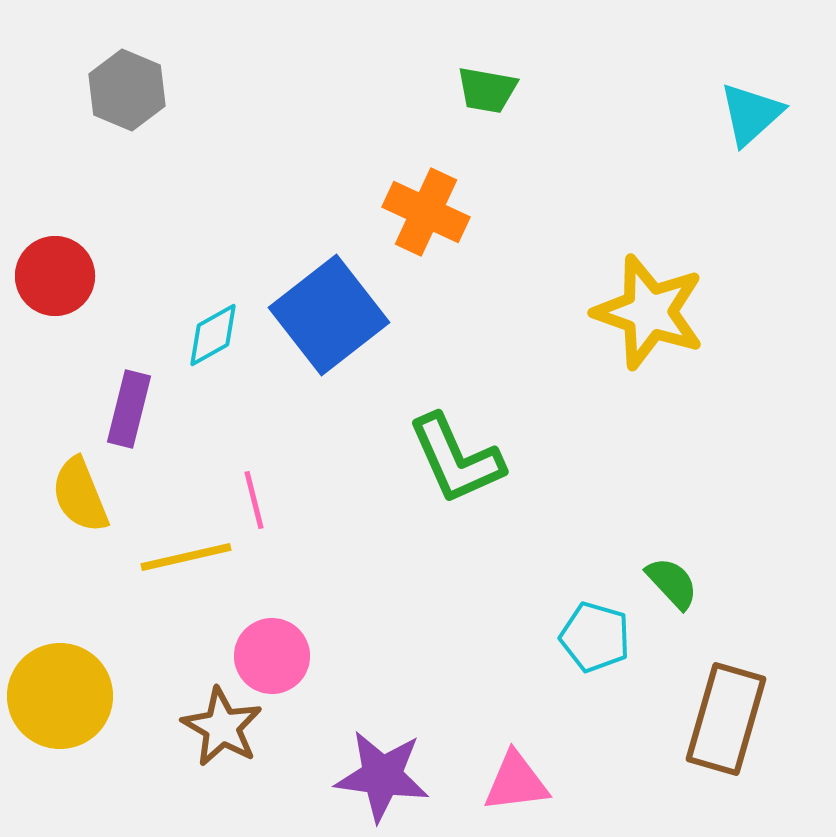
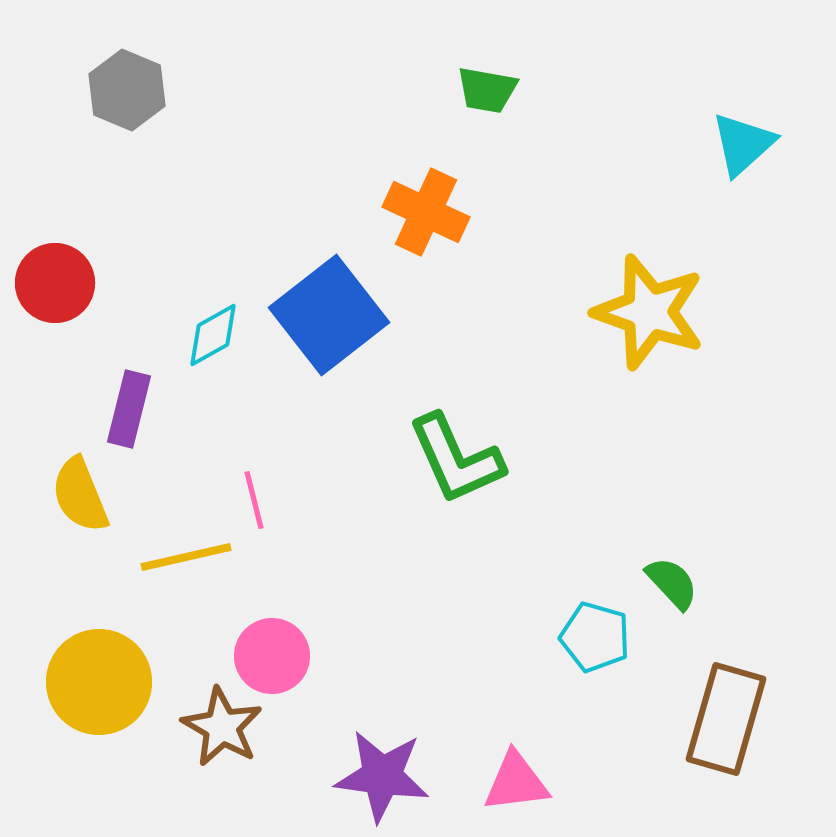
cyan triangle: moved 8 px left, 30 px down
red circle: moved 7 px down
yellow circle: moved 39 px right, 14 px up
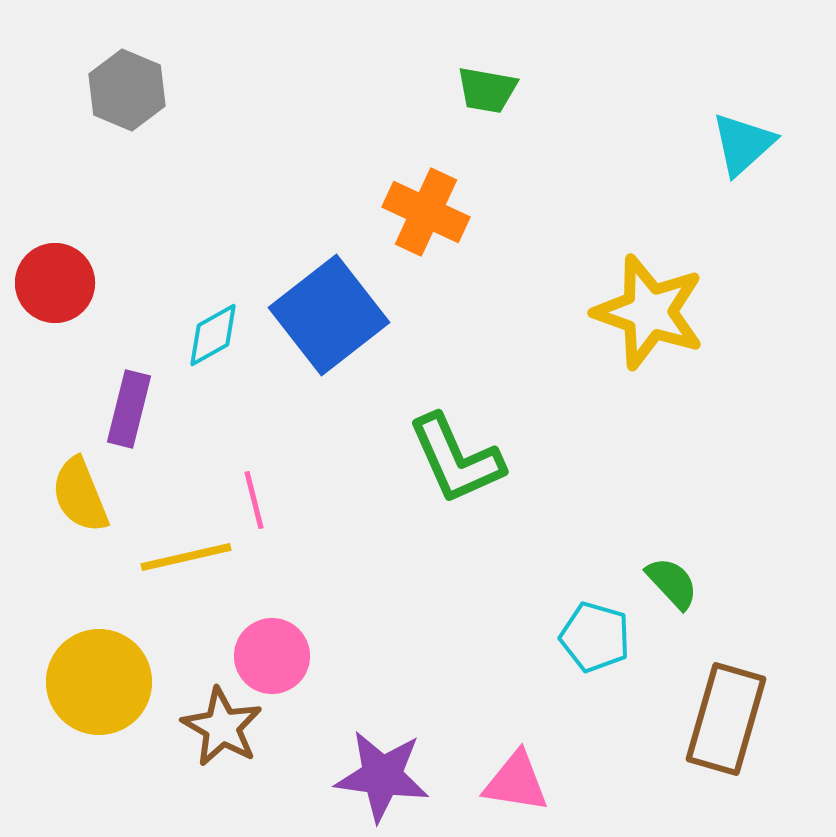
pink triangle: rotated 16 degrees clockwise
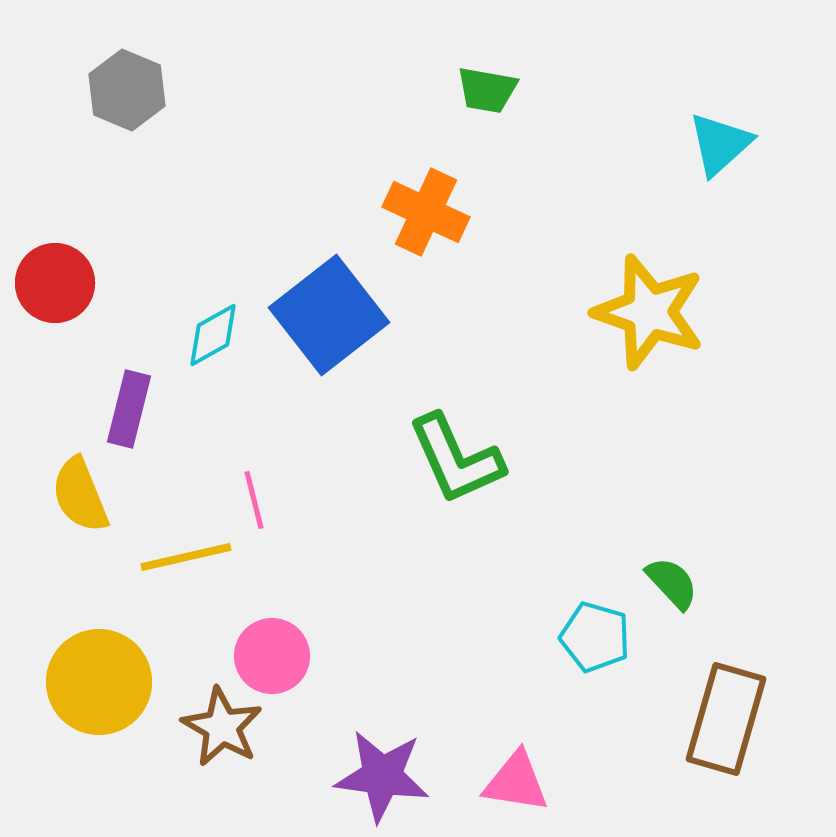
cyan triangle: moved 23 px left
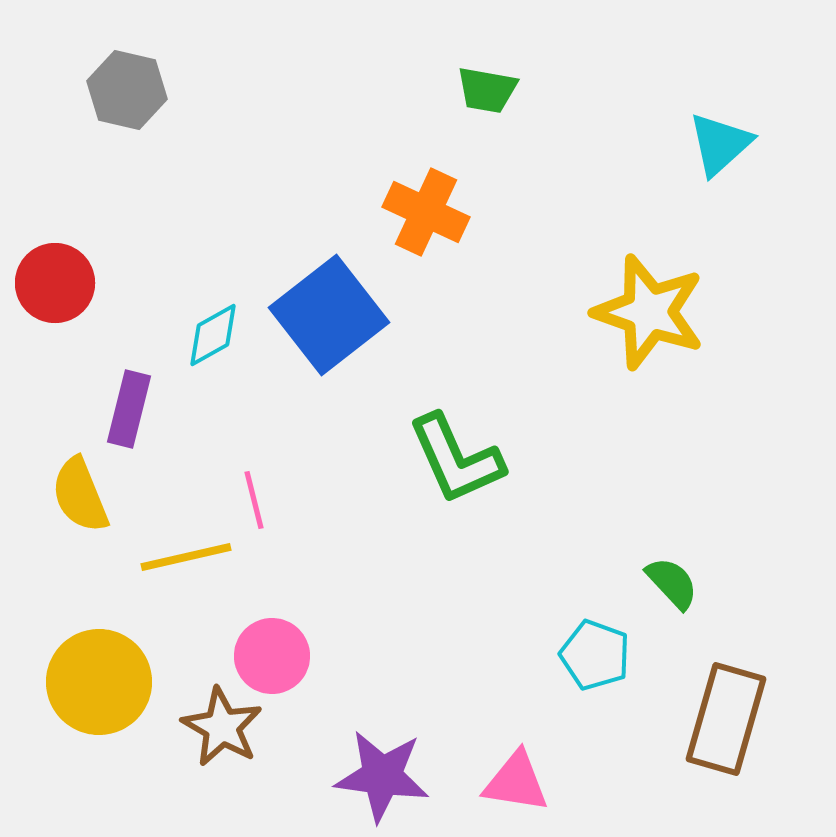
gray hexagon: rotated 10 degrees counterclockwise
cyan pentagon: moved 18 px down; rotated 4 degrees clockwise
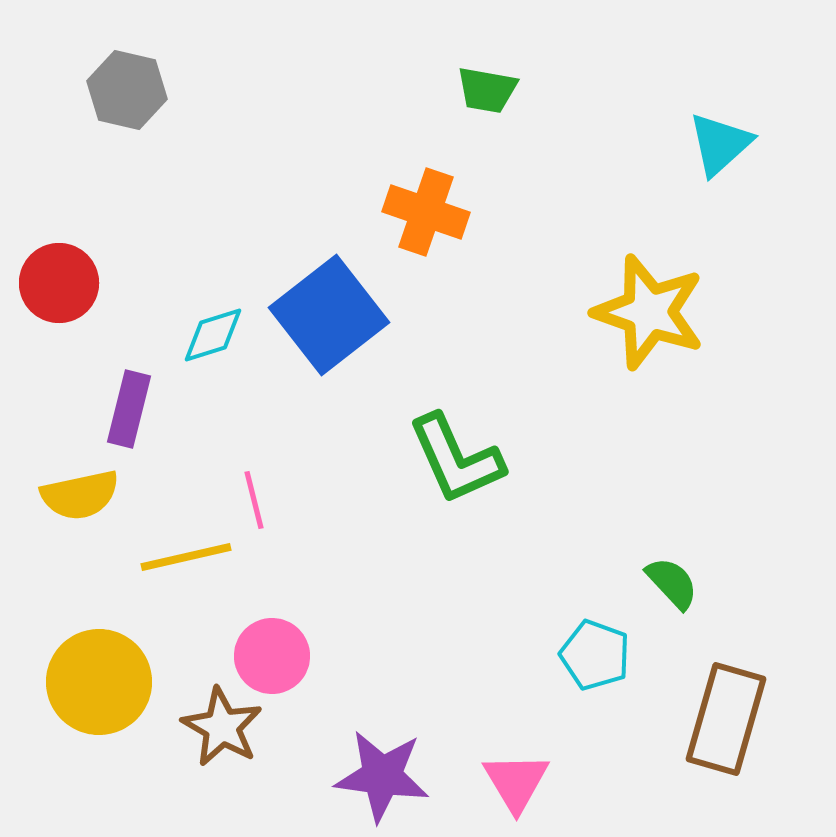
orange cross: rotated 6 degrees counterclockwise
red circle: moved 4 px right
cyan diamond: rotated 12 degrees clockwise
yellow semicircle: rotated 80 degrees counterclockwise
pink triangle: rotated 50 degrees clockwise
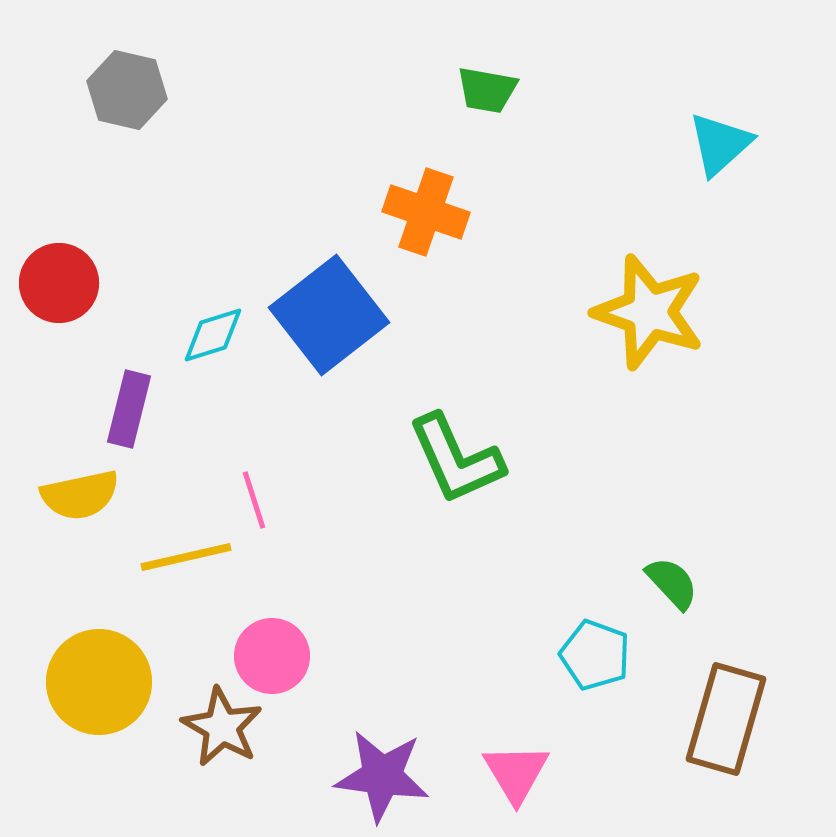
pink line: rotated 4 degrees counterclockwise
pink triangle: moved 9 px up
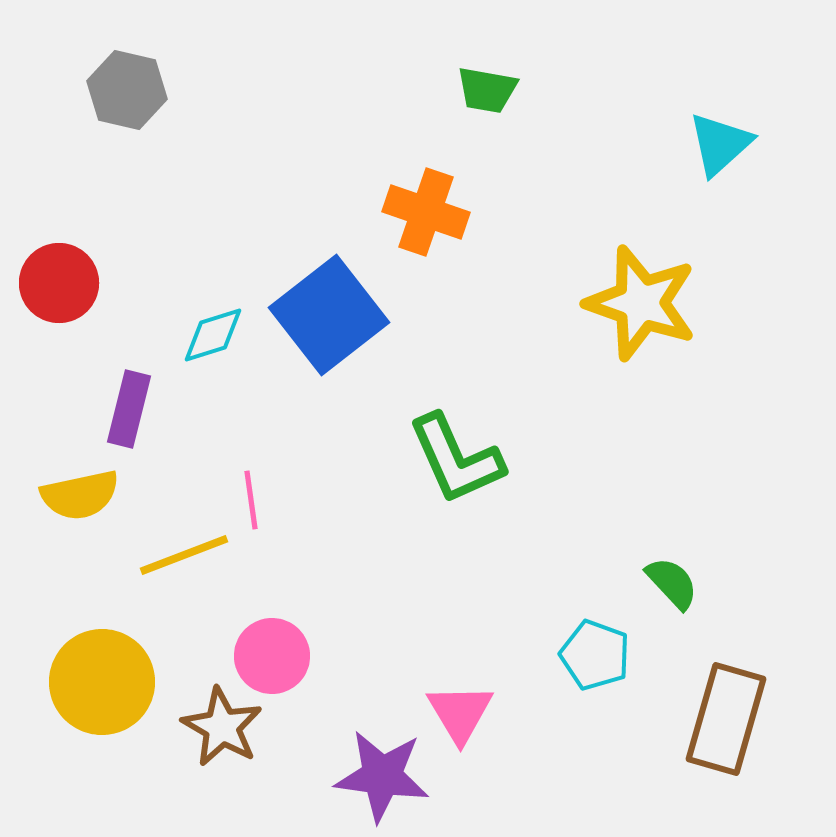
yellow star: moved 8 px left, 9 px up
pink line: moved 3 px left; rotated 10 degrees clockwise
yellow line: moved 2 px left, 2 px up; rotated 8 degrees counterclockwise
yellow circle: moved 3 px right
pink triangle: moved 56 px left, 60 px up
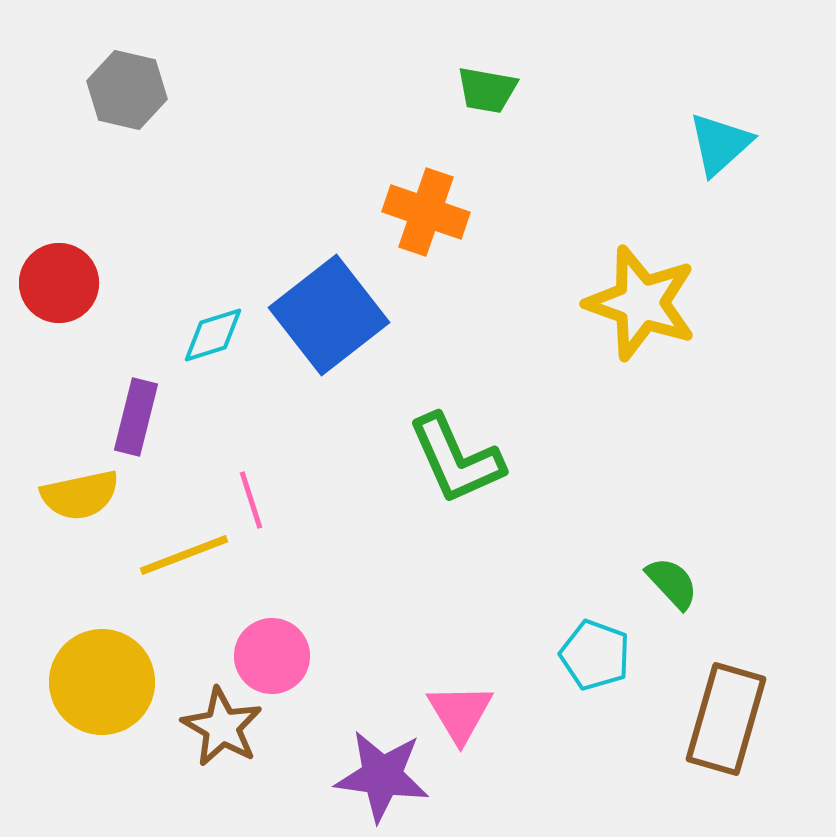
purple rectangle: moved 7 px right, 8 px down
pink line: rotated 10 degrees counterclockwise
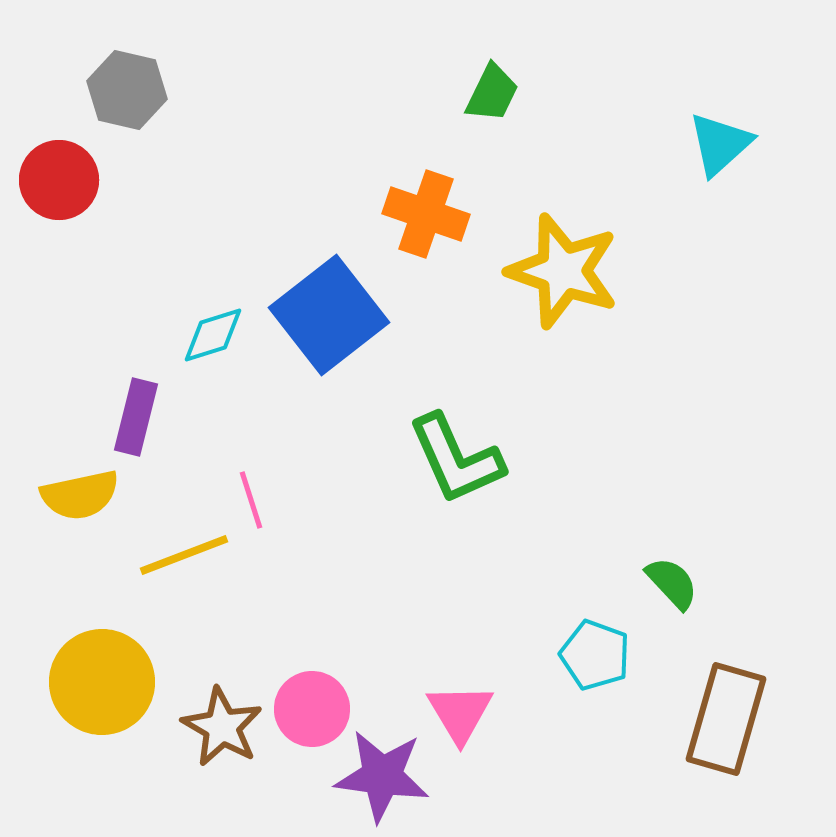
green trapezoid: moved 5 px right, 3 px down; rotated 74 degrees counterclockwise
orange cross: moved 2 px down
red circle: moved 103 px up
yellow star: moved 78 px left, 32 px up
pink circle: moved 40 px right, 53 px down
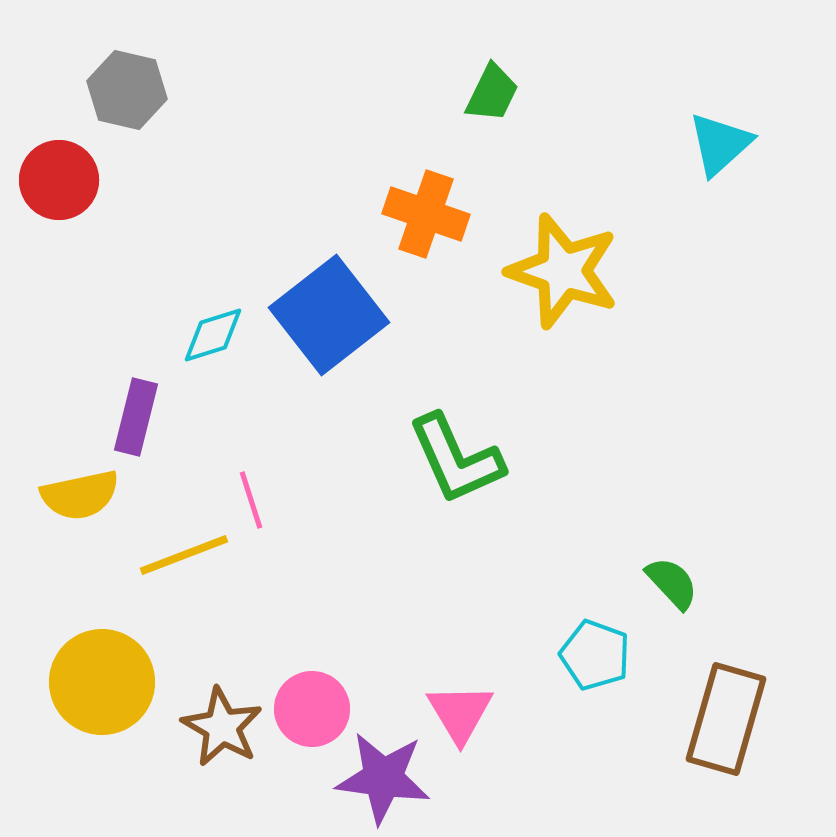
purple star: moved 1 px right, 2 px down
